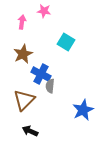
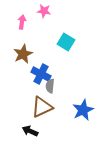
brown triangle: moved 18 px right, 7 px down; rotated 20 degrees clockwise
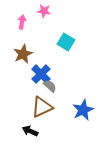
blue cross: rotated 18 degrees clockwise
gray semicircle: rotated 128 degrees clockwise
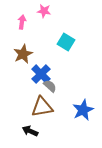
brown triangle: rotated 15 degrees clockwise
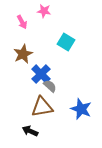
pink arrow: rotated 144 degrees clockwise
blue star: moved 2 px left, 1 px up; rotated 25 degrees counterclockwise
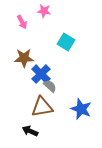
brown star: moved 1 px right, 4 px down; rotated 24 degrees clockwise
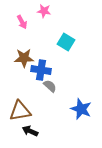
blue cross: moved 4 px up; rotated 36 degrees counterclockwise
brown triangle: moved 22 px left, 4 px down
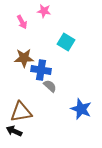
brown triangle: moved 1 px right, 1 px down
black arrow: moved 16 px left
